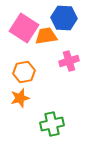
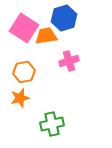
blue hexagon: rotated 20 degrees counterclockwise
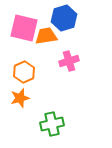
pink square: rotated 20 degrees counterclockwise
orange hexagon: rotated 15 degrees counterclockwise
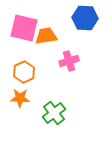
blue hexagon: moved 21 px right; rotated 20 degrees clockwise
orange star: rotated 18 degrees clockwise
green cross: moved 2 px right, 11 px up; rotated 25 degrees counterclockwise
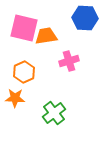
orange star: moved 5 px left
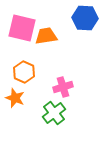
pink square: moved 2 px left
pink cross: moved 6 px left, 26 px down
orange hexagon: rotated 10 degrees counterclockwise
orange star: rotated 18 degrees clockwise
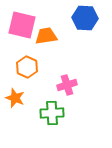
pink square: moved 3 px up
orange hexagon: moved 3 px right, 5 px up
pink cross: moved 4 px right, 2 px up
green cross: moved 2 px left; rotated 35 degrees clockwise
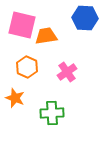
pink cross: moved 13 px up; rotated 18 degrees counterclockwise
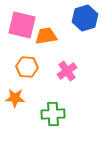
blue hexagon: rotated 20 degrees counterclockwise
orange hexagon: rotated 20 degrees counterclockwise
pink cross: moved 1 px up
orange star: rotated 18 degrees counterclockwise
green cross: moved 1 px right, 1 px down
